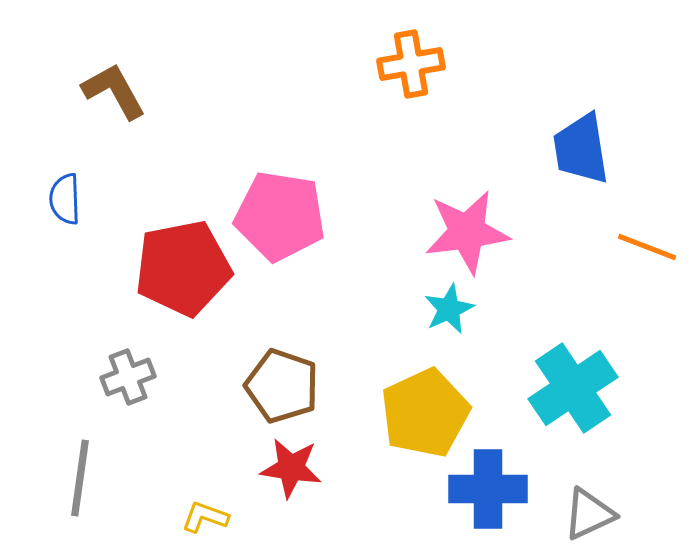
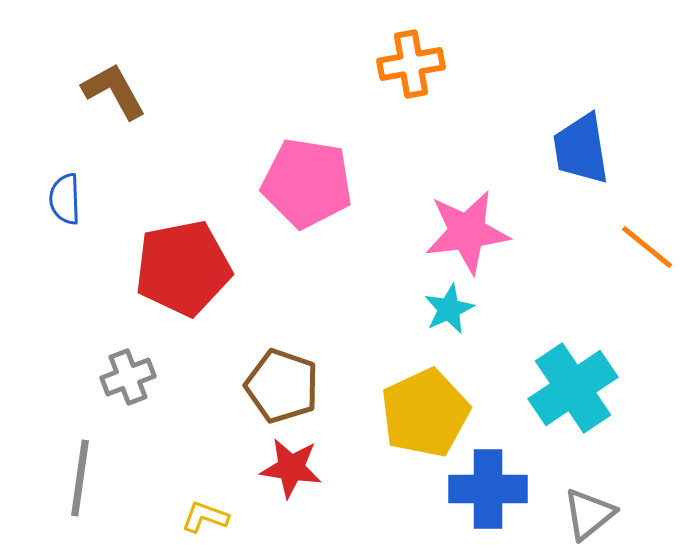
pink pentagon: moved 27 px right, 33 px up
orange line: rotated 18 degrees clockwise
gray triangle: rotated 14 degrees counterclockwise
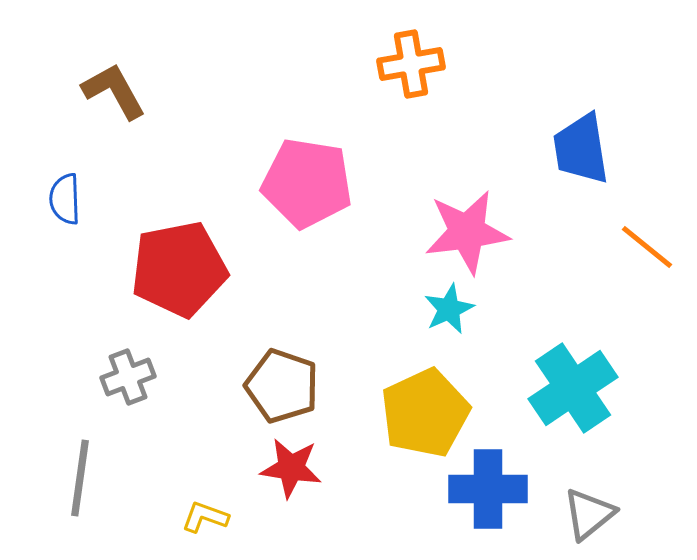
red pentagon: moved 4 px left, 1 px down
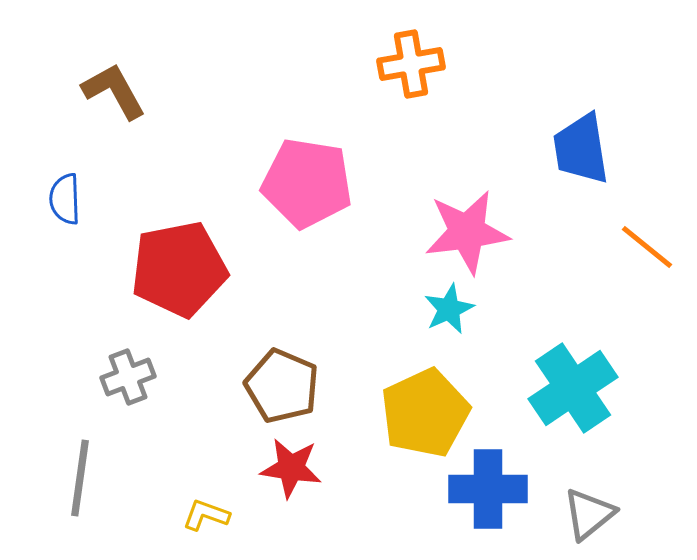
brown pentagon: rotated 4 degrees clockwise
yellow L-shape: moved 1 px right, 2 px up
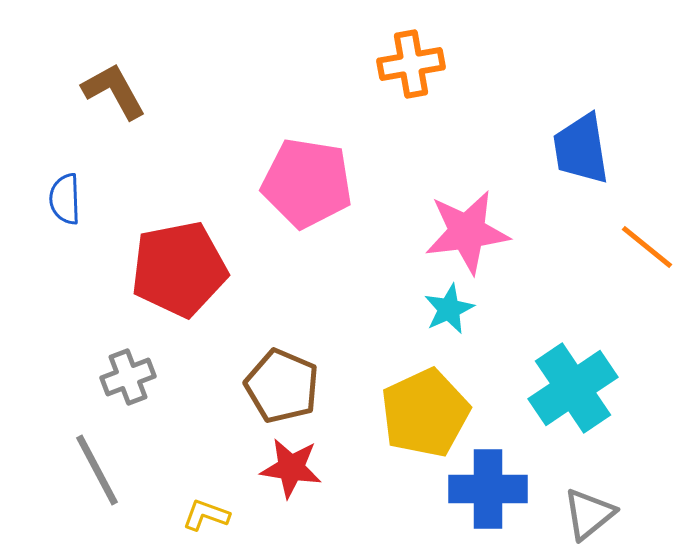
gray line: moved 17 px right, 8 px up; rotated 36 degrees counterclockwise
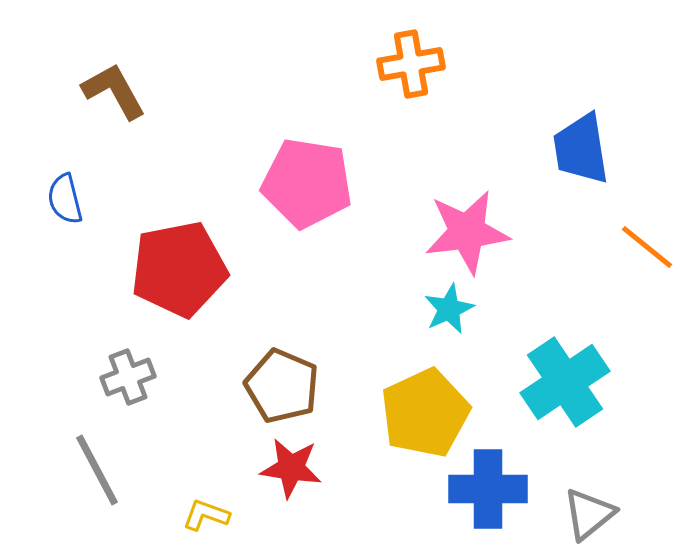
blue semicircle: rotated 12 degrees counterclockwise
cyan cross: moved 8 px left, 6 px up
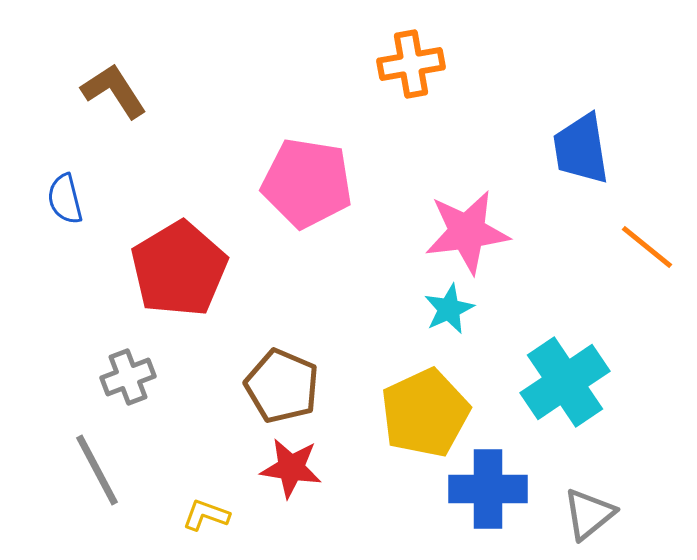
brown L-shape: rotated 4 degrees counterclockwise
red pentagon: rotated 20 degrees counterclockwise
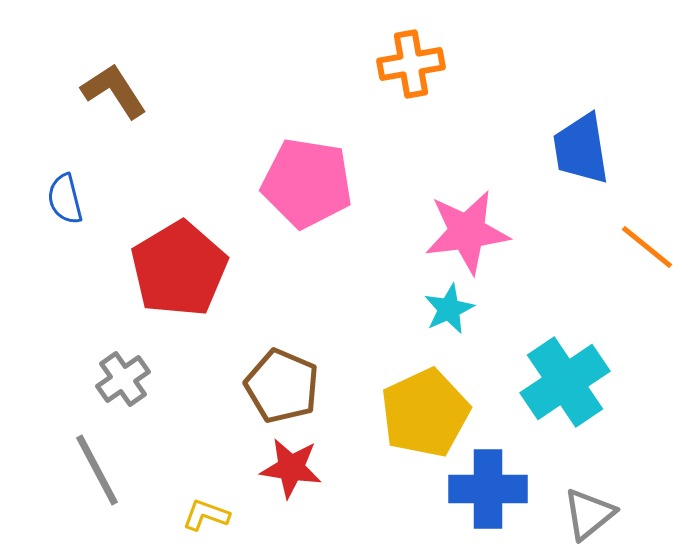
gray cross: moved 5 px left, 2 px down; rotated 14 degrees counterclockwise
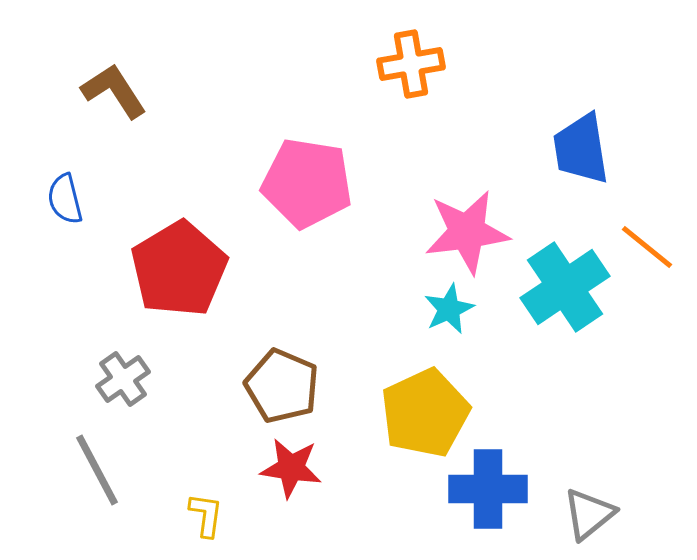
cyan cross: moved 95 px up
yellow L-shape: rotated 78 degrees clockwise
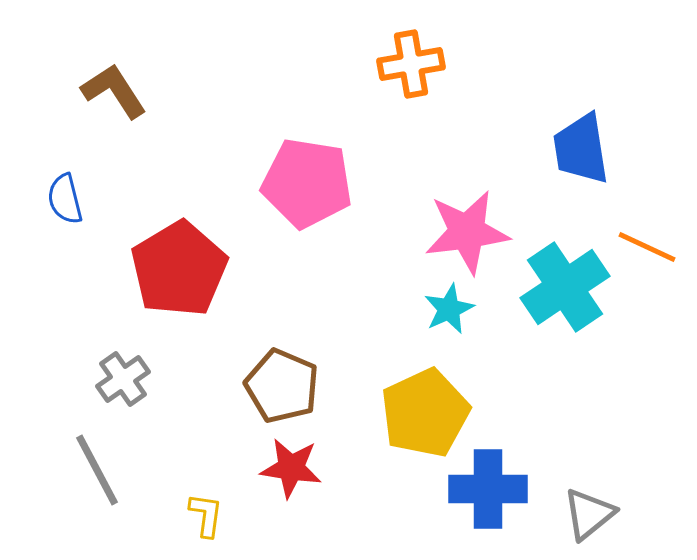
orange line: rotated 14 degrees counterclockwise
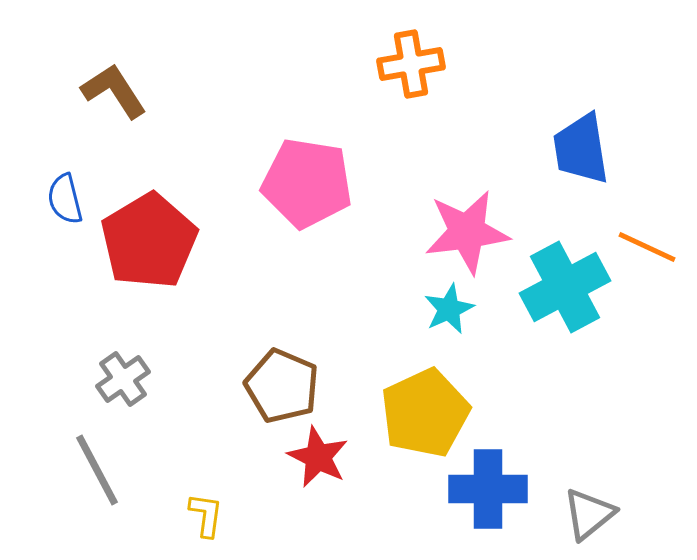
red pentagon: moved 30 px left, 28 px up
cyan cross: rotated 6 degrees clockwise
red star: moved 27 px right, 11 px up; rotated 18 degrees clockwise
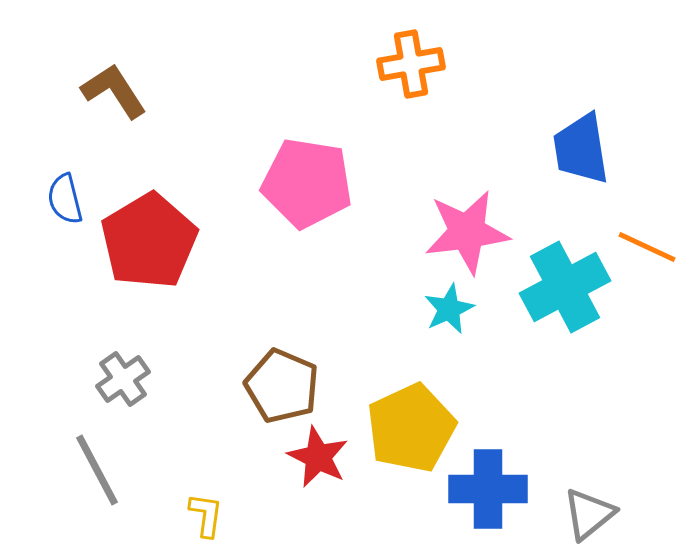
yellow pentagon: moved 14 px left, 15 px down
